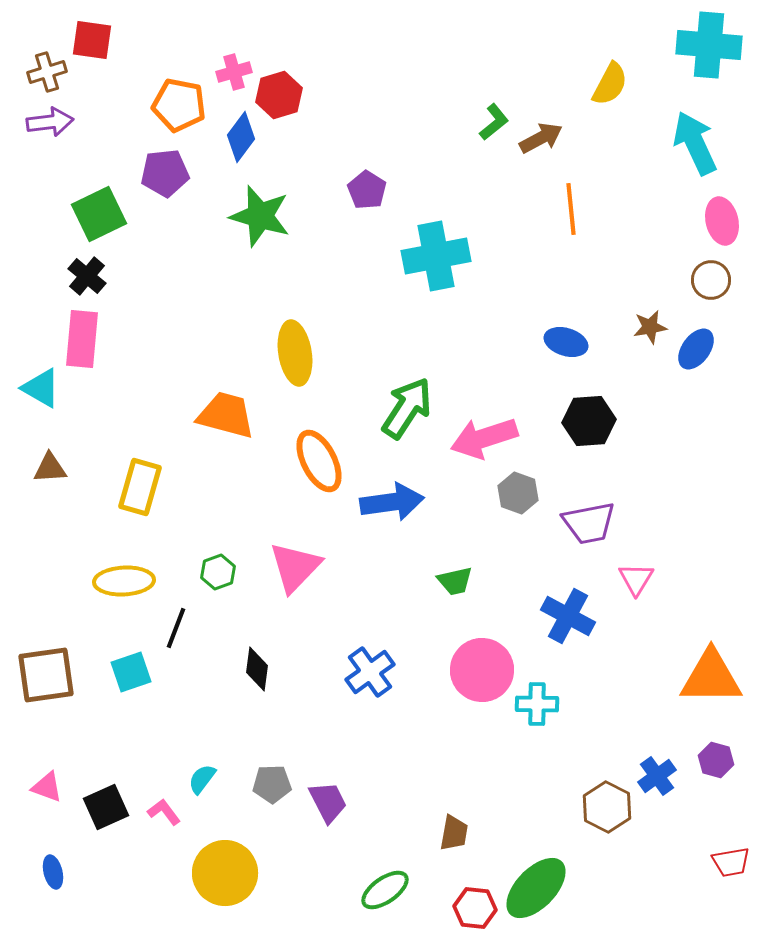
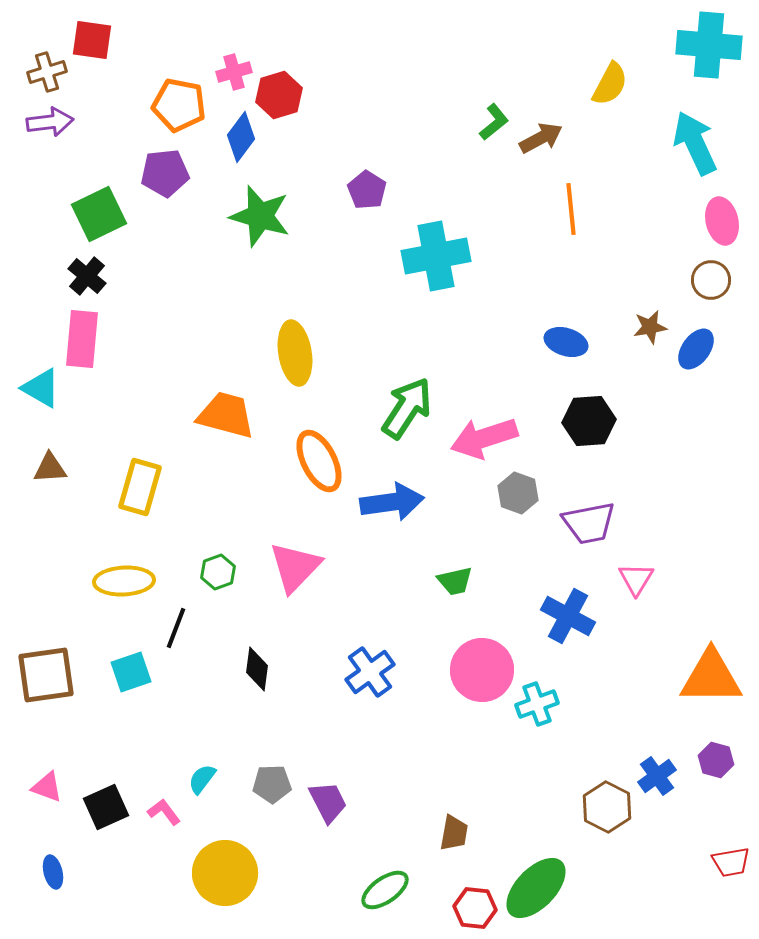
cyan cross at (537, 704): rotated 21 degrees counterclockwise
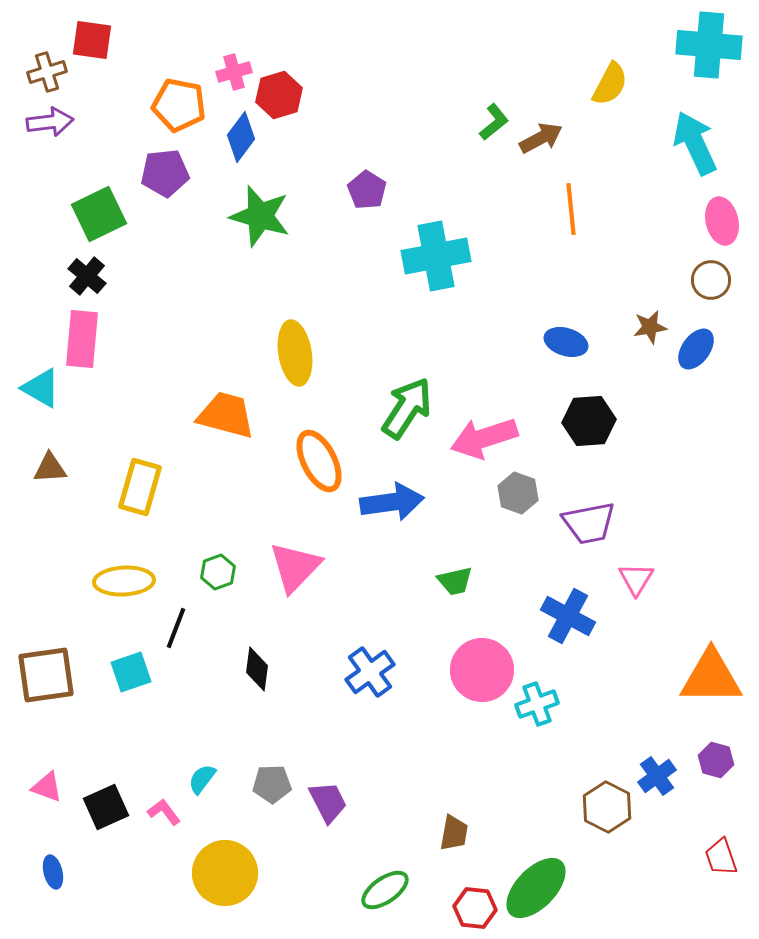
red trapezoid at (731, 862): moved 10 px left, 5 px up; rotated 81 degrees clockwise
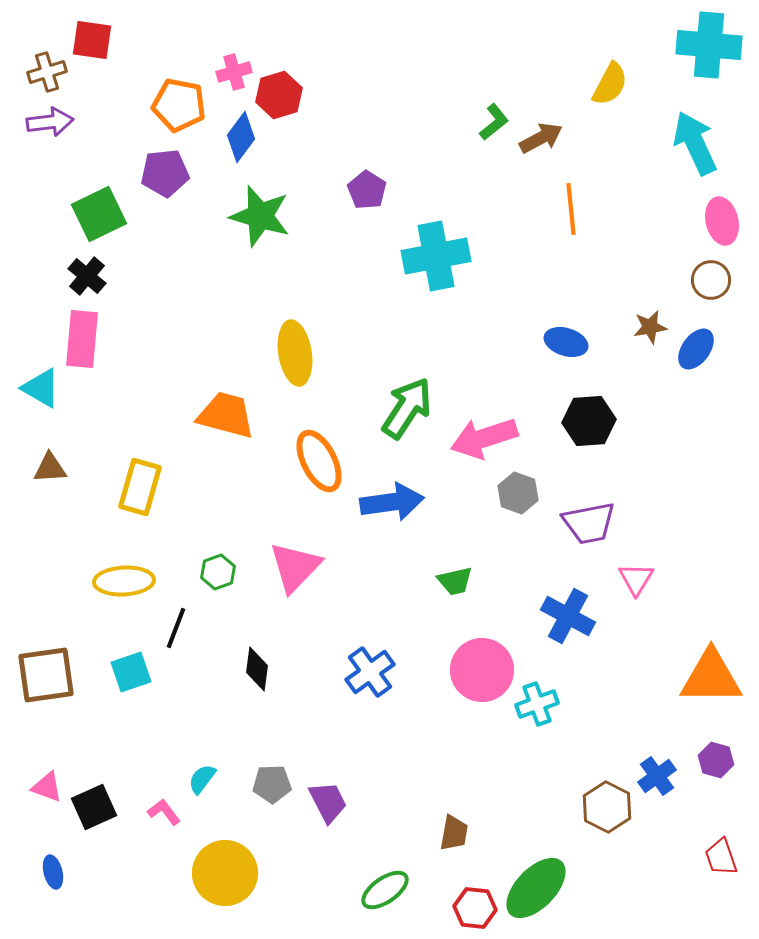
black square at (106, 807): moved 12 px left
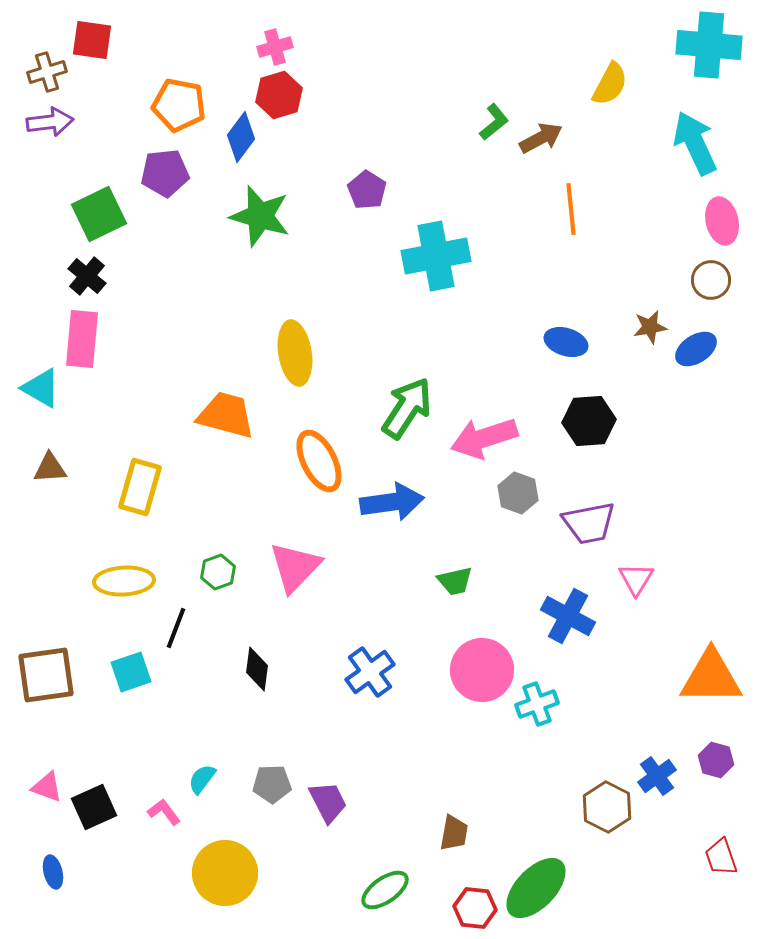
pink cross at (234, 72): moved 41 px right, 25 px up
blue ellipse at (696, 349): rotated 21 degrees clockwise
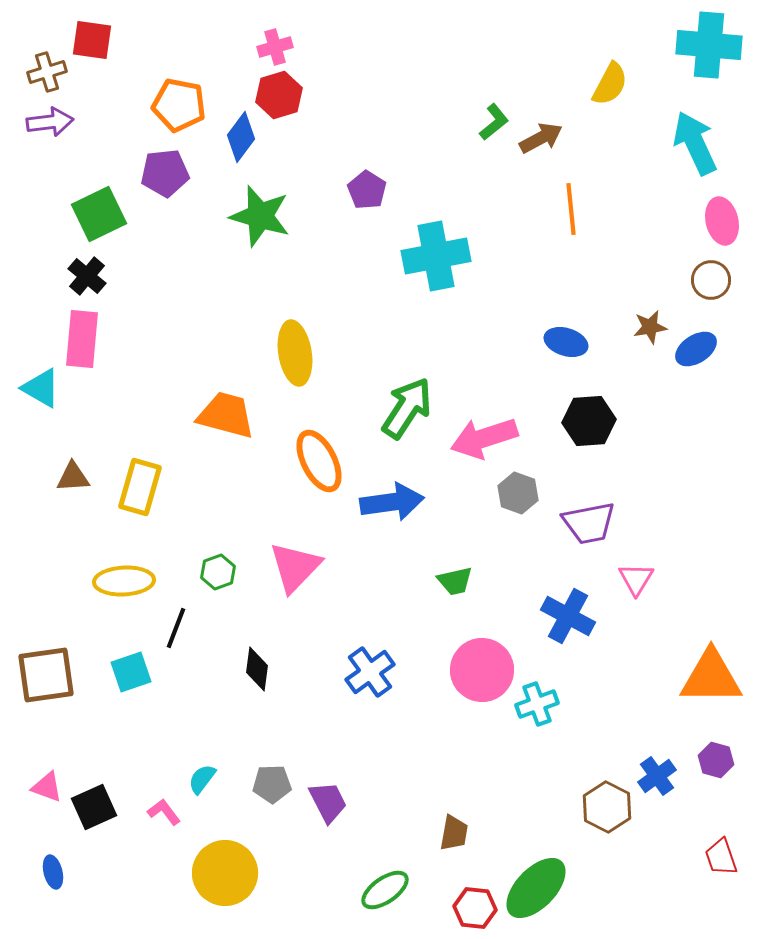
brown triangle at (50, 468): moved 23 px right, 9 px down
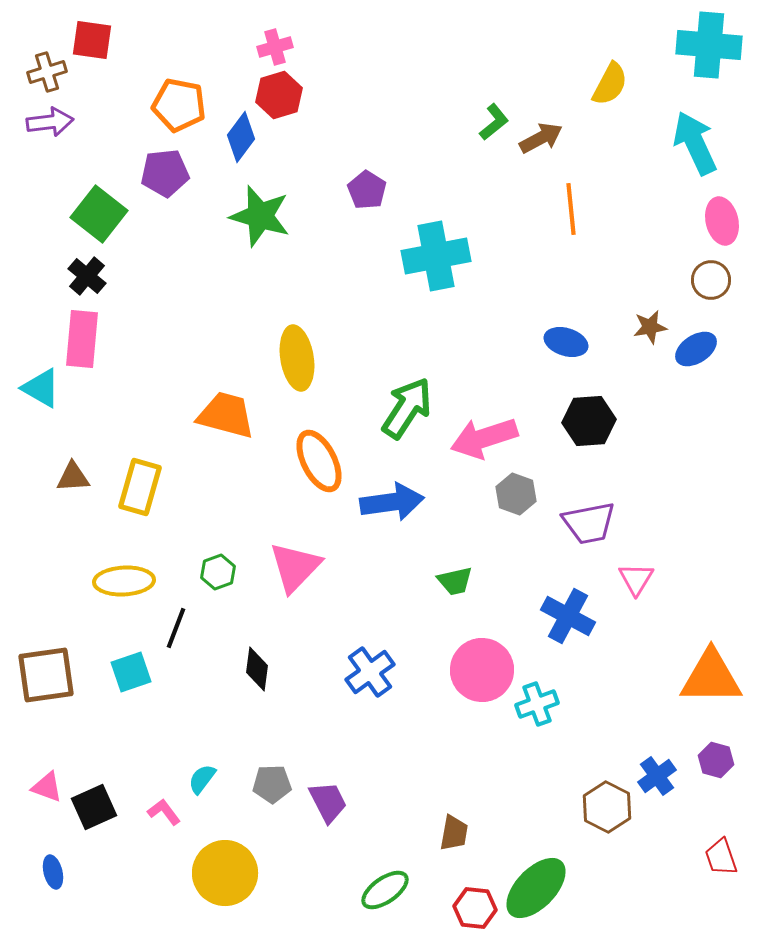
green square at (99, 214): rotated 26 degrees counterclockwise
yellow ellipse at (295, 353): moved 2 px right, 5 px down
gray hexagon at (518, 493): moved 2 px left, 1 px down
